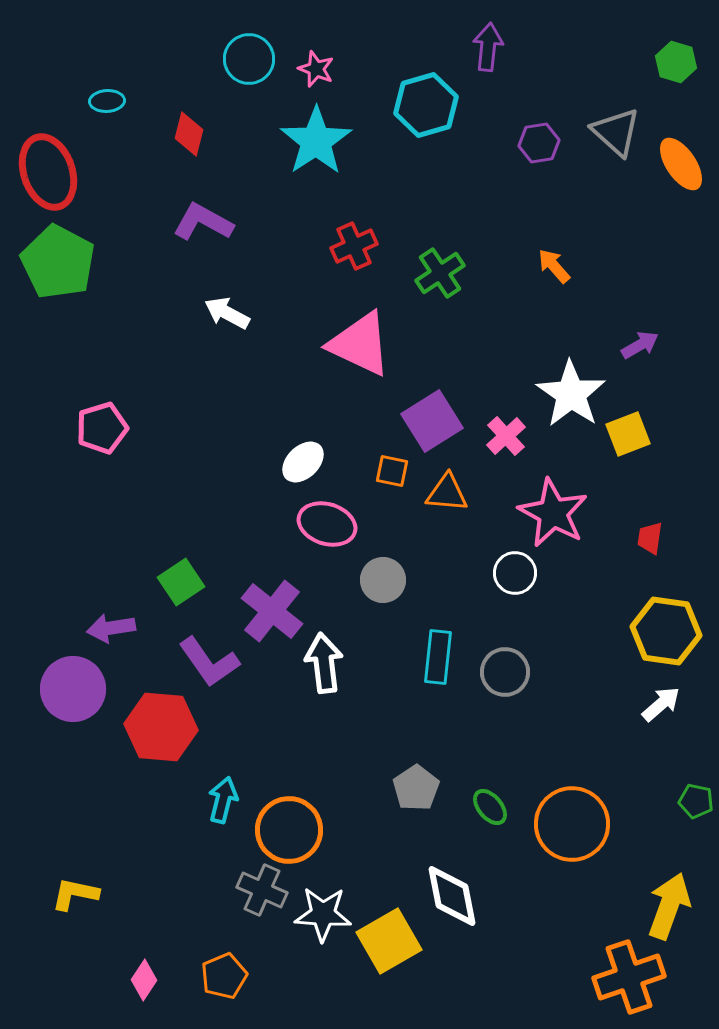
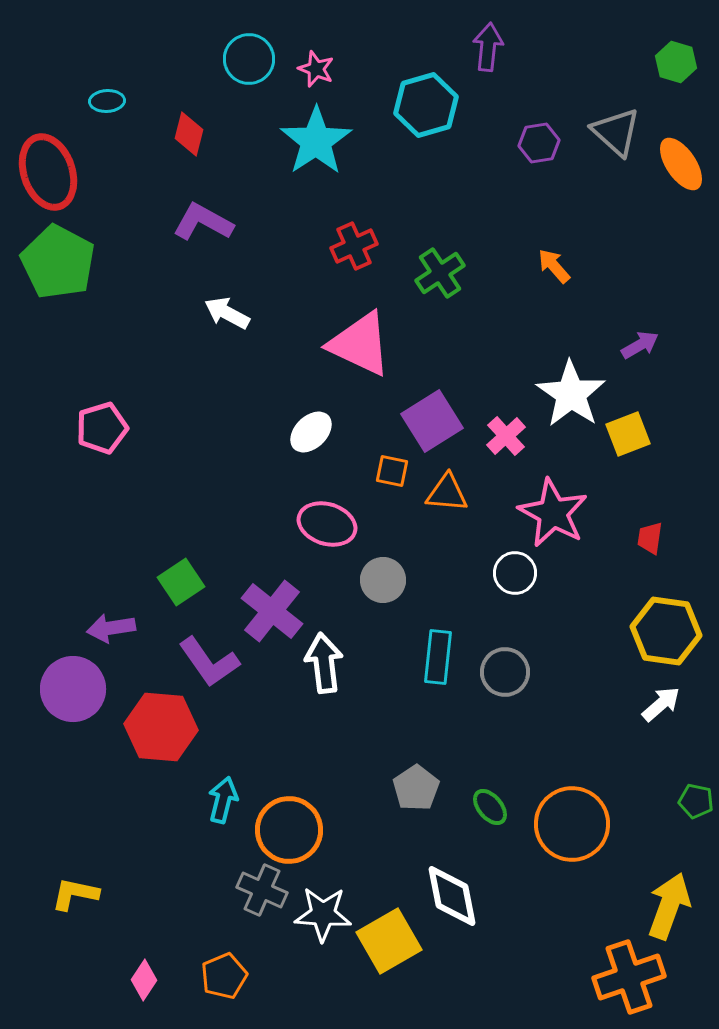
white ellipse at (303, 462): moved 8 px right, 30 px up
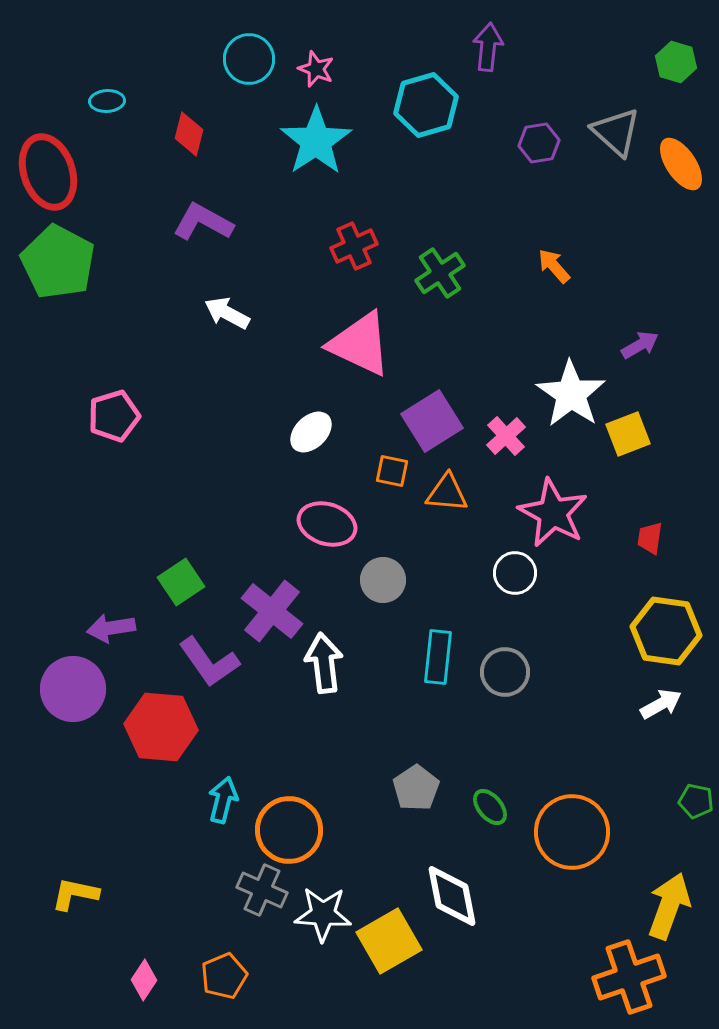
pink pentagon at (102, 428): moved 12 px right, 12 px up
white arrow at (661, 704): rotated 12 degrees clockwise
orange circle at (572, 824): moved 8 px down
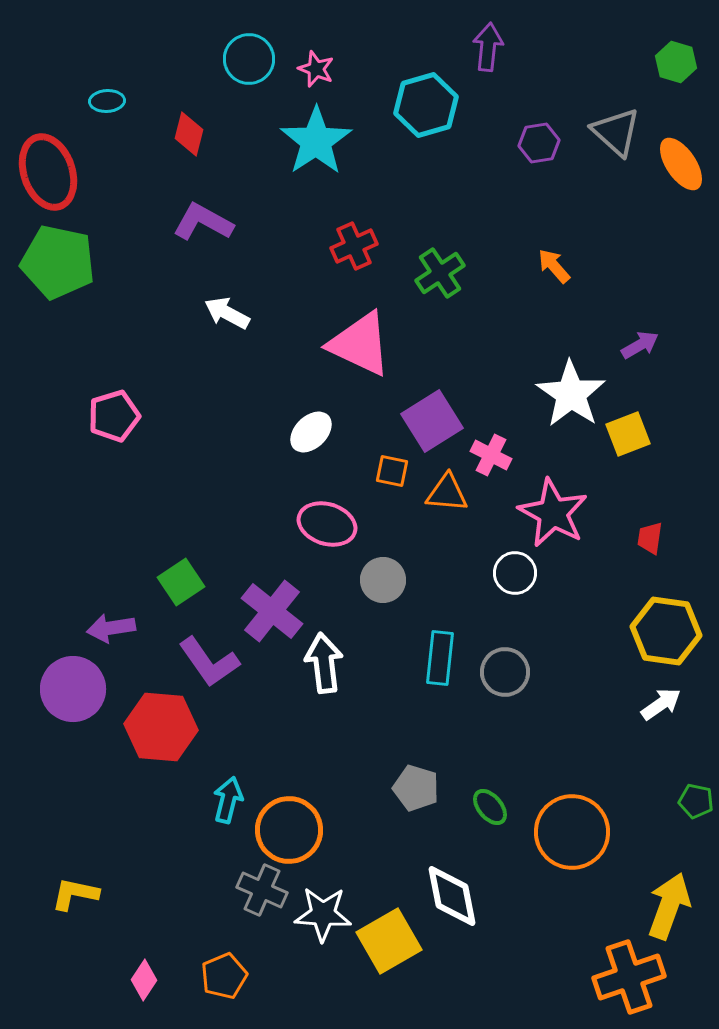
green pentagon at (58, 262): rotated 16 degrees counterclockwise
pink cross at (506, 436): moved 15 px left, 19 px down; rotated 21 degrees counterclockwise
cyan rectangle at (438, 657): moved 2 px right, 1 px down
white arrow at (661, 704): rotated 6 degrees counterclockwise
gray pentagon at (416, 788): rotated 21 degrees counterclockwise
cyan arrow at (223, 800): moved 5 px right
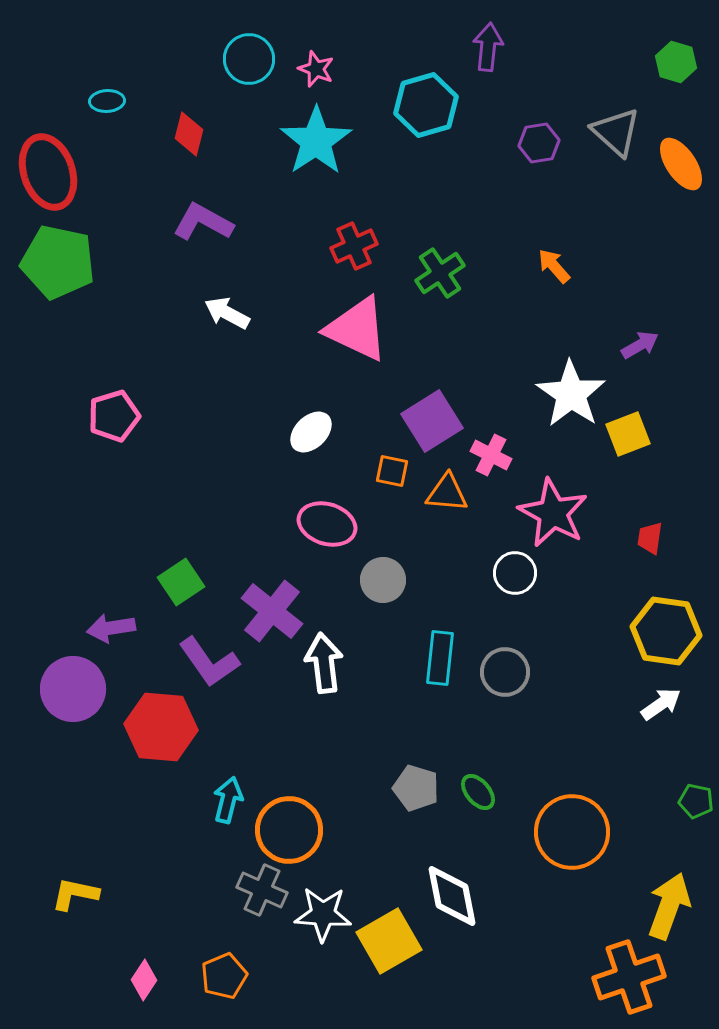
pink triangle at (360, 344): moved 3 px left, 15 px up
green ellipse at (490, 807): moved 12 px left, 15 px up
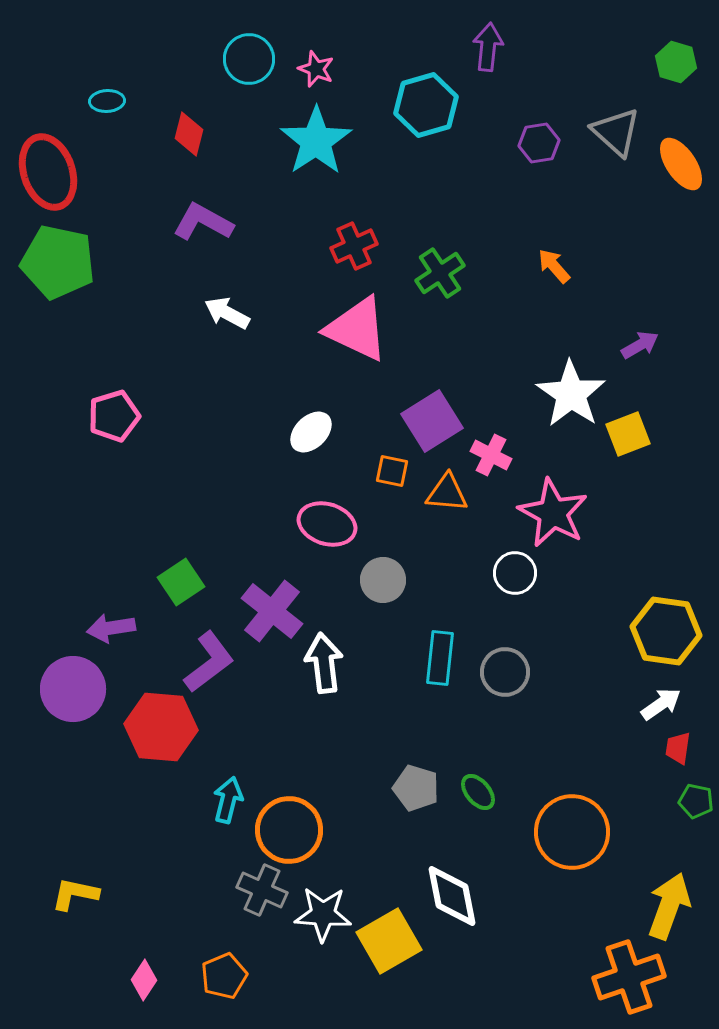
red trapezoid at (650, 538): moved 28 px right, 210 px down
purple L-shape at (209, 662): rotated 92 degrees counterclockwise
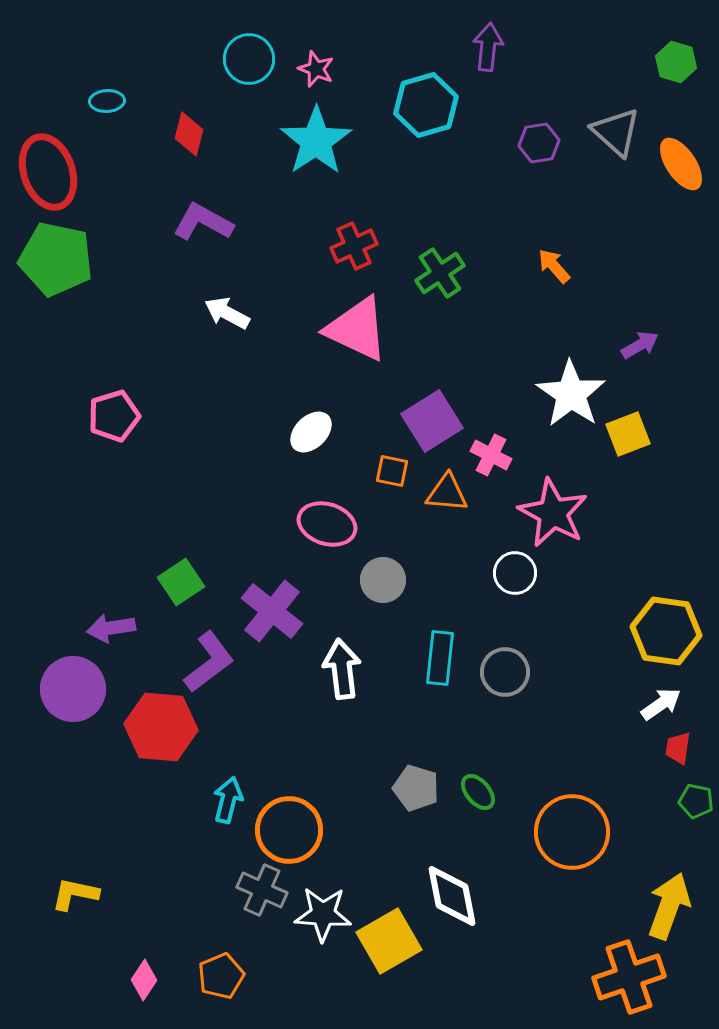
green pentagon at (58, 262): moved 2 px left, 3 px up
white arrow at (324, 663): moved 18 px right, 6 px down
orange pentagon at (224, 976): moved 3 px left
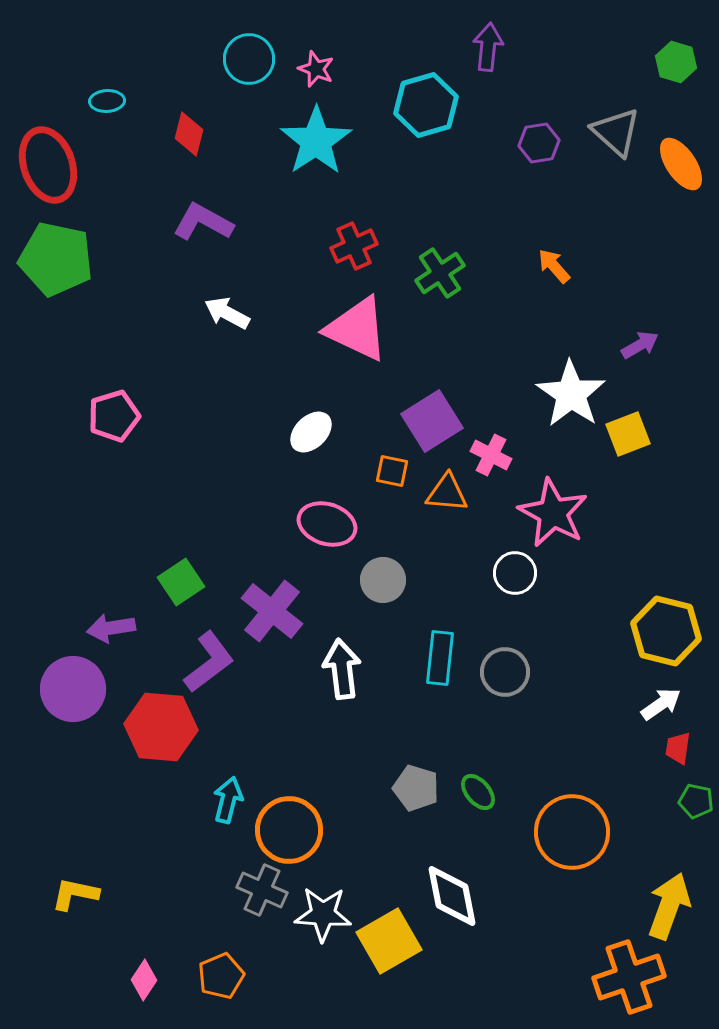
red ellipse at (48, 172): moved 7 px up
yellow hexagon at (666, 631): rotated 6 degrees clockwise
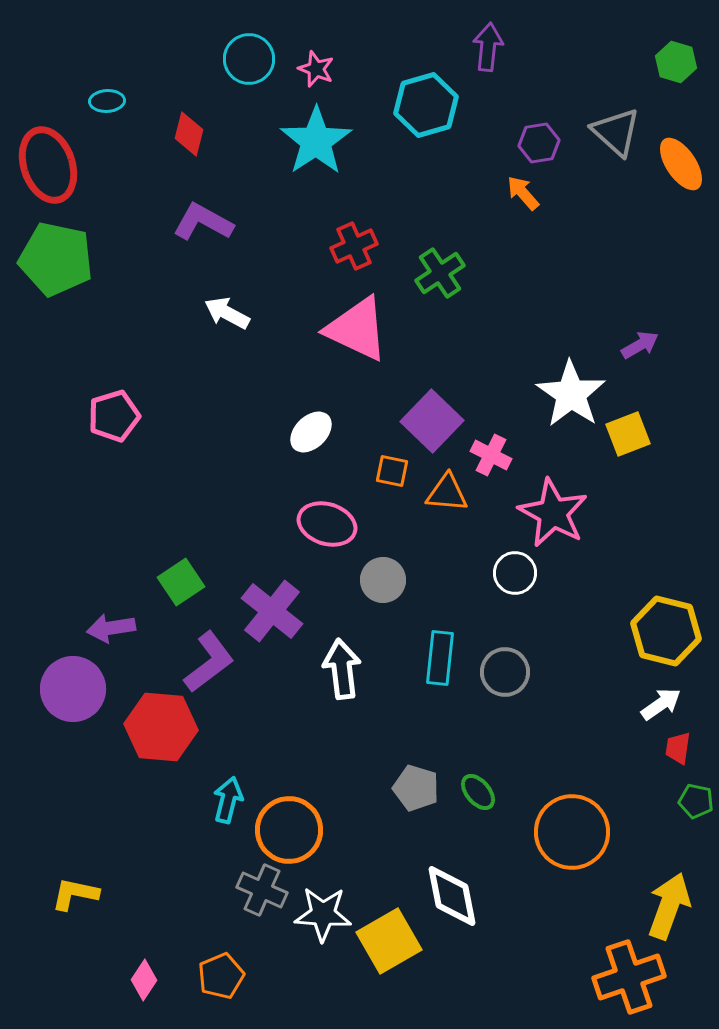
orange arrow at (554, 266): moved 31 px left, 73 px up
purple square at (432, 421): rotated 14 degrees counterclockwise
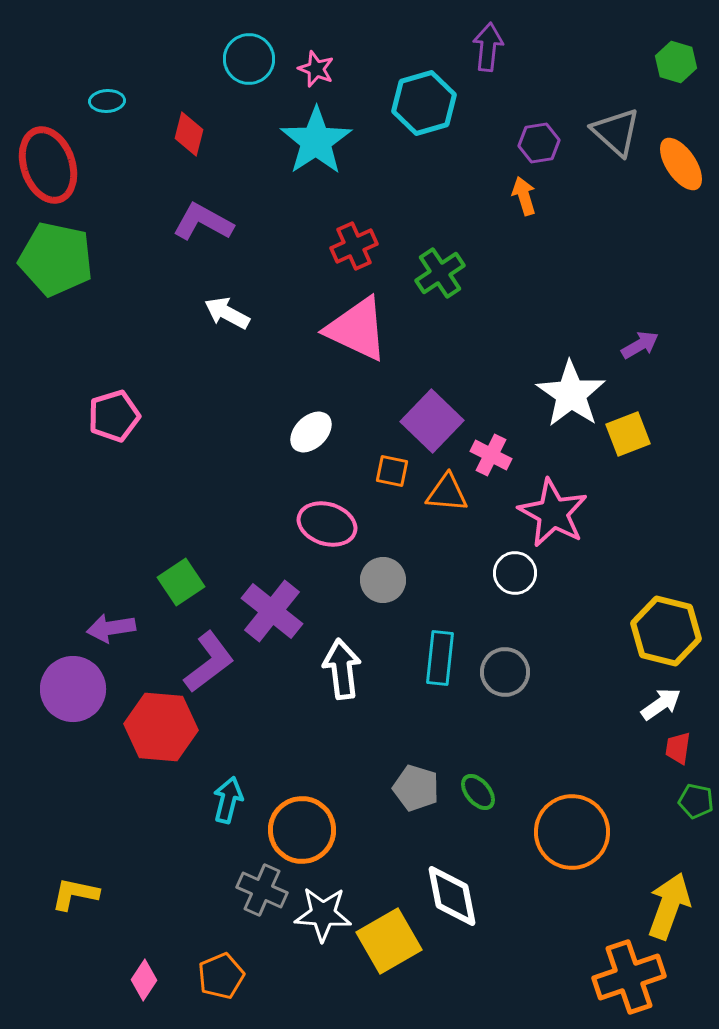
cyan hexagon at (426, 105): moved 2 px left, 2 px up
orange arrow at (523, 193): moved 1 px right, 3 px down; rotated 24 degrees clockwise
orange circle at (289, 830): moved 13 px right
